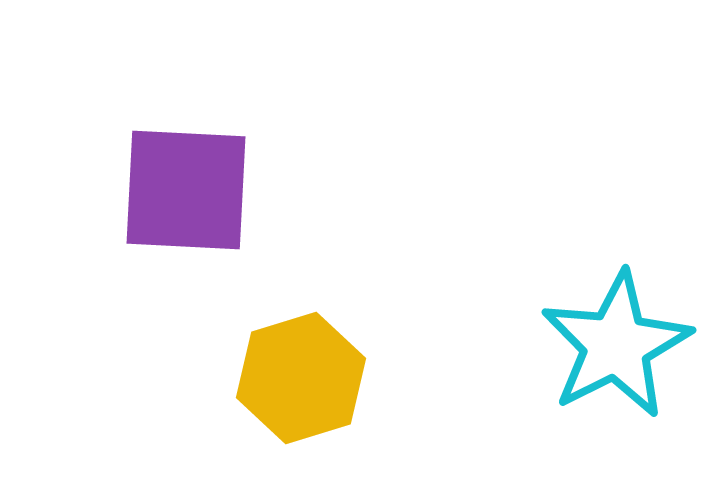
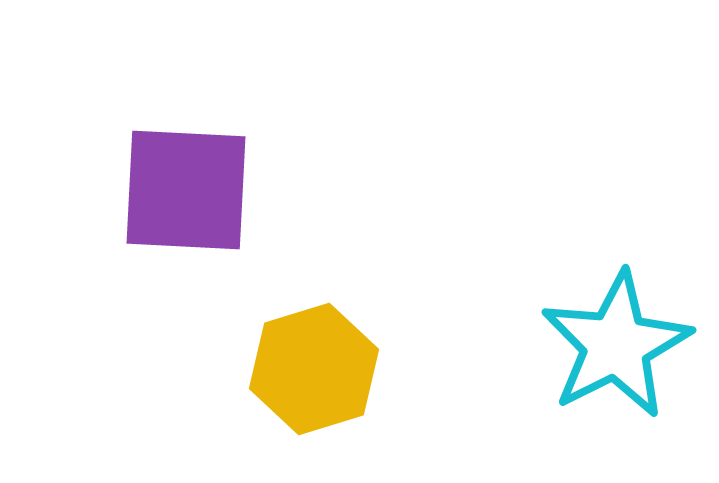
yellow hexagon: moved 13 px right, 9 px up
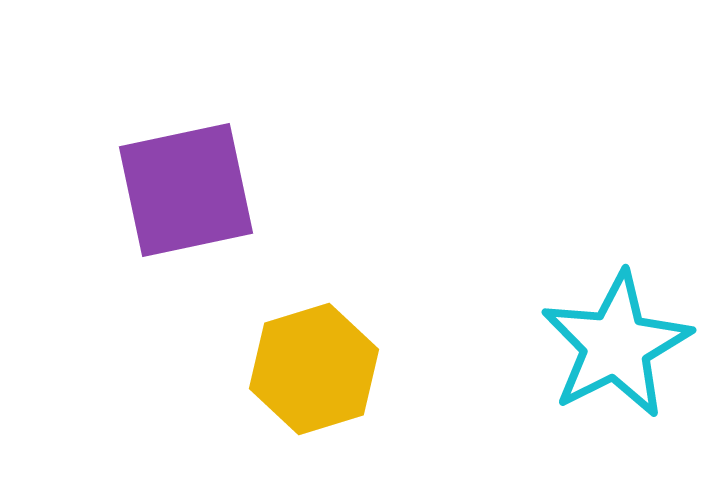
purple square: rotated 15 degrees counterclockwise
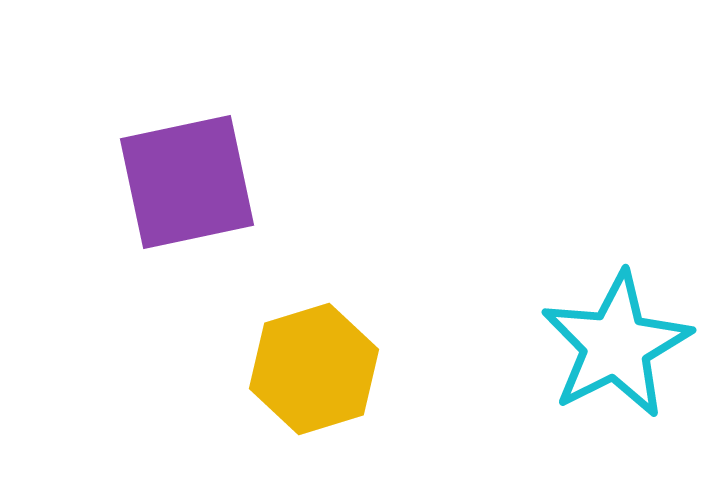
purple square: moved 1 px right, 8 px up
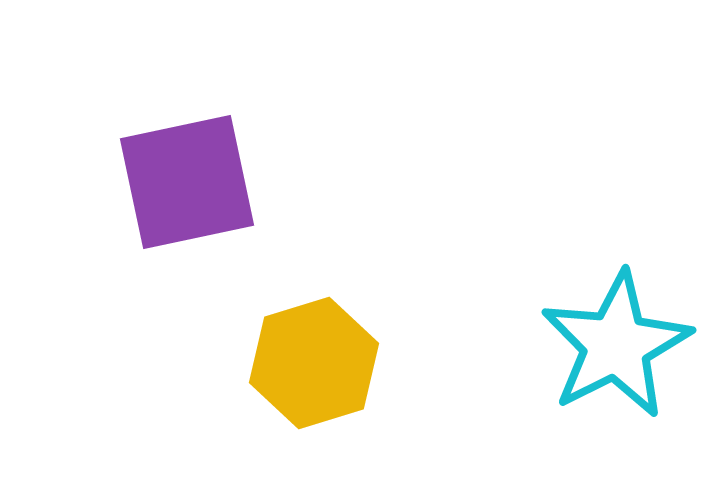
yellow hexagon: moved 6 px up
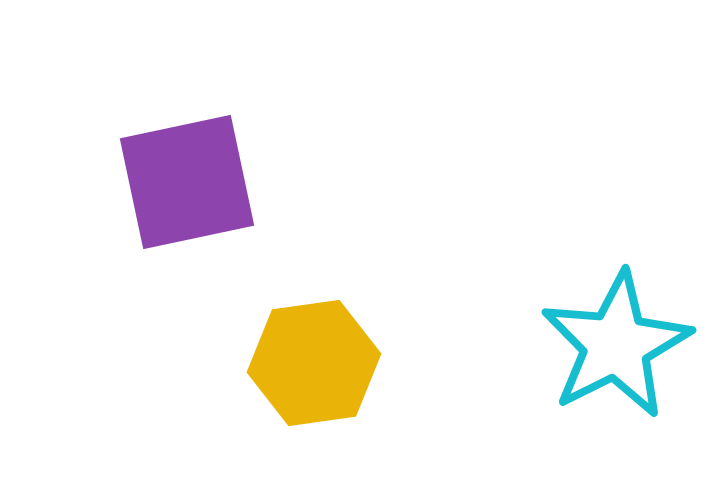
yellow hexagon: rotated 9 degrees clockwise
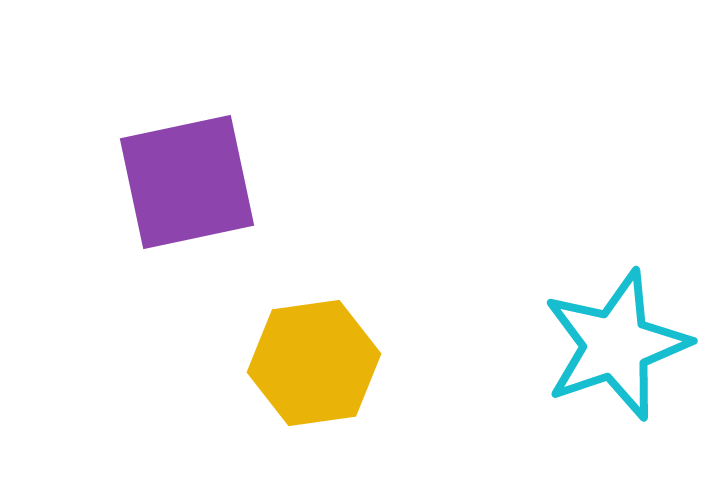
cyan star: rotated 8 degrees clockwise
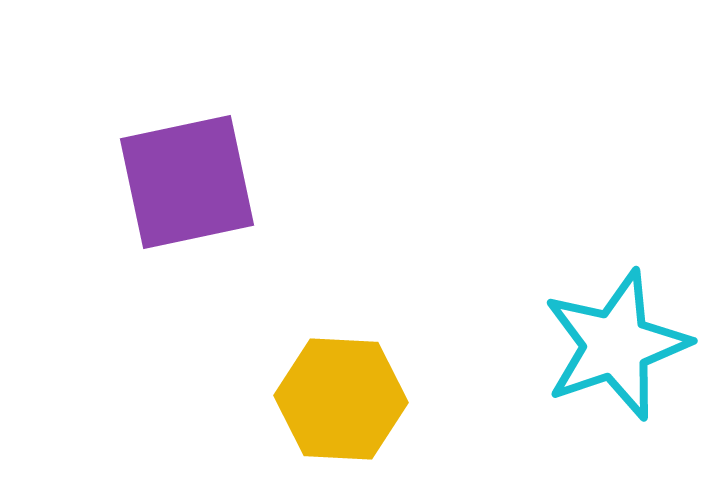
yellow hexagon: moved 27 px right, 36 px down; rotated 11 degrees clockwise
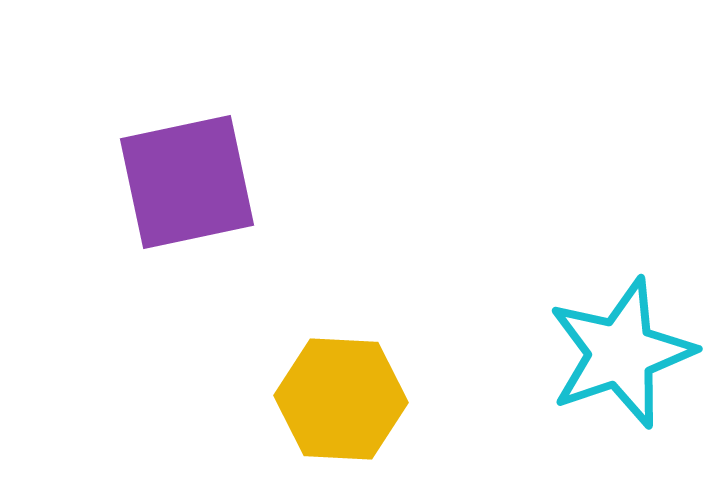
cyan star: moved 5 px right, 8 px down
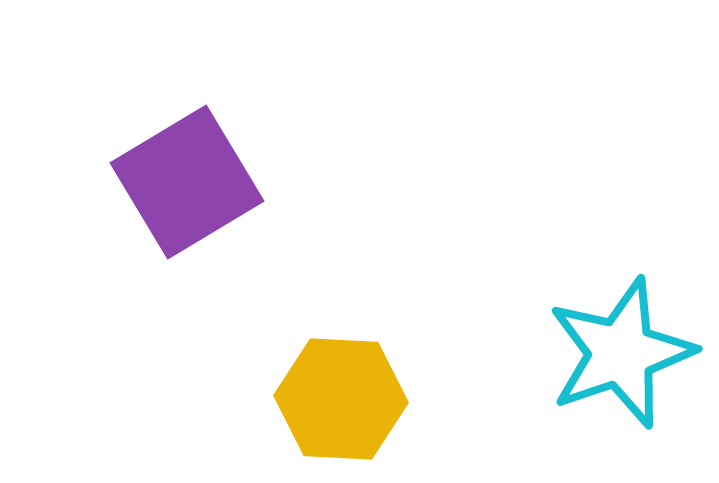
purple square: rotated 19 degrees counterclockwise
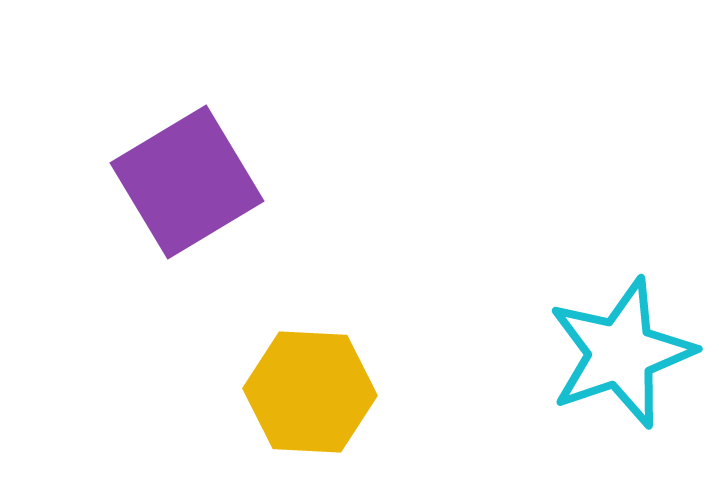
yellow hexagon: moved 31 px left, 7 px up
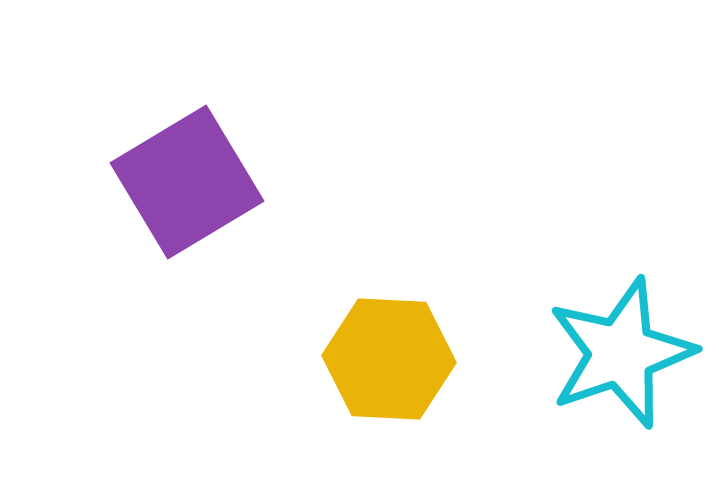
yellow hexagon: moved 79 px right, 33 px up
